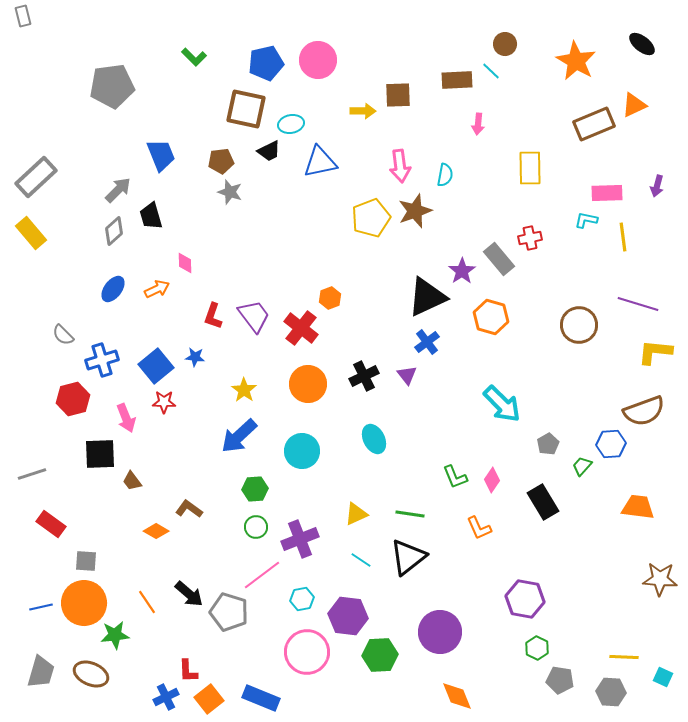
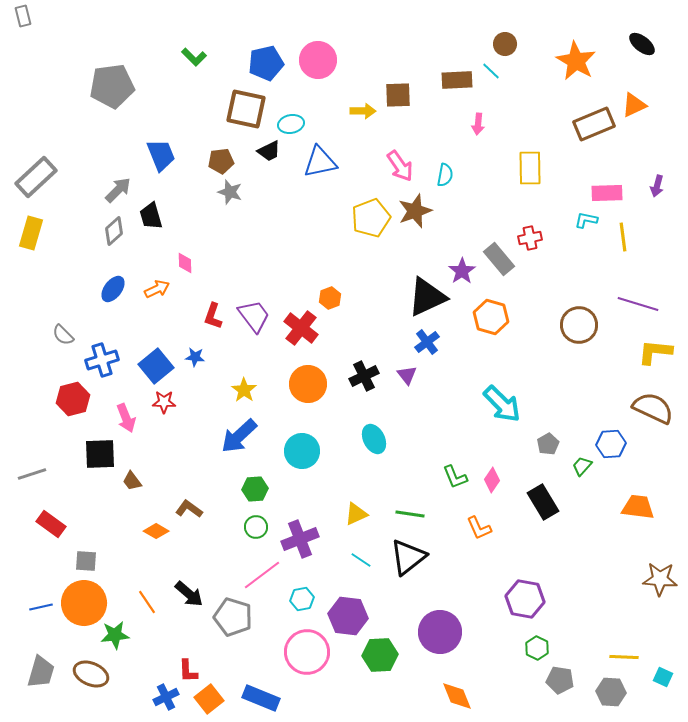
pink arrow at (400, 166): rotated 28 degrees counterclockwise
yellow rectangle at (31, 233): rotated 56 degrees clockwise
brown semicircle at (644, 411): moved 9 px right, 3 px up; rotated 135 degrees counterclockwise
gray pentagon at (229, 612): moved 4 px right, 5 px down
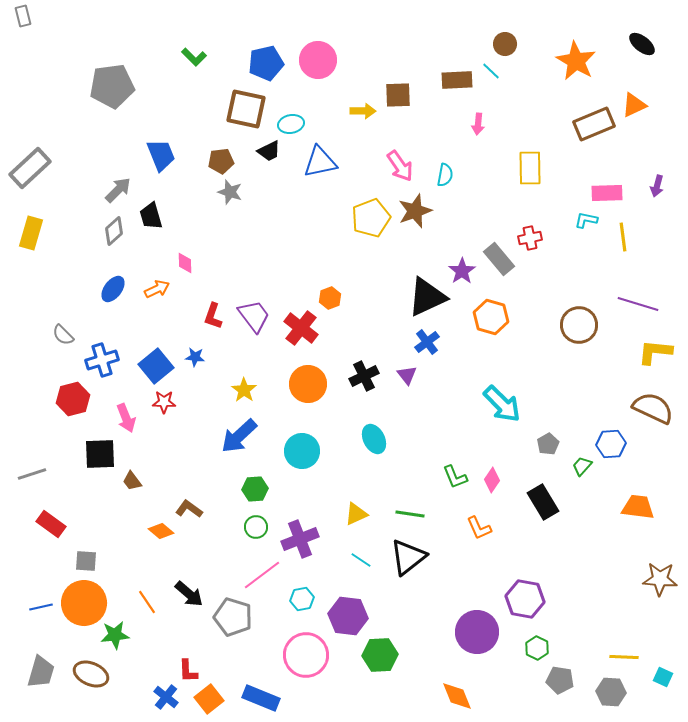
gray rectangle at (36, 177): moved 6 px left, 9 px up
orange diamond at (156, 531): moved 5 px right; rotated 10 degrees clockwise
purple circle at (440, 632): moved 37 px right
pink circle at (307, 652): moved 1 px left, 3 px down
blue cross at (166, 697): rotated 25 degrees counterclockwise
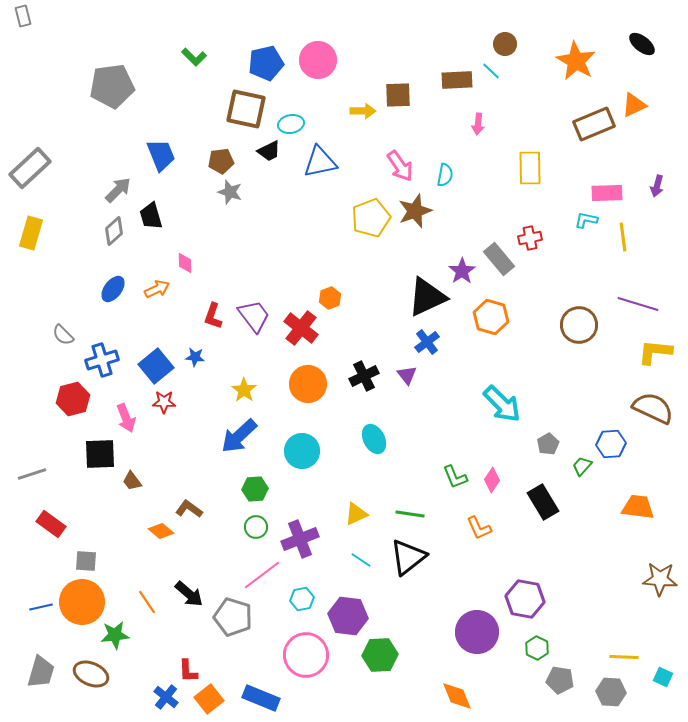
orange circle at (84, 603): moved 2 px left, 1 px up
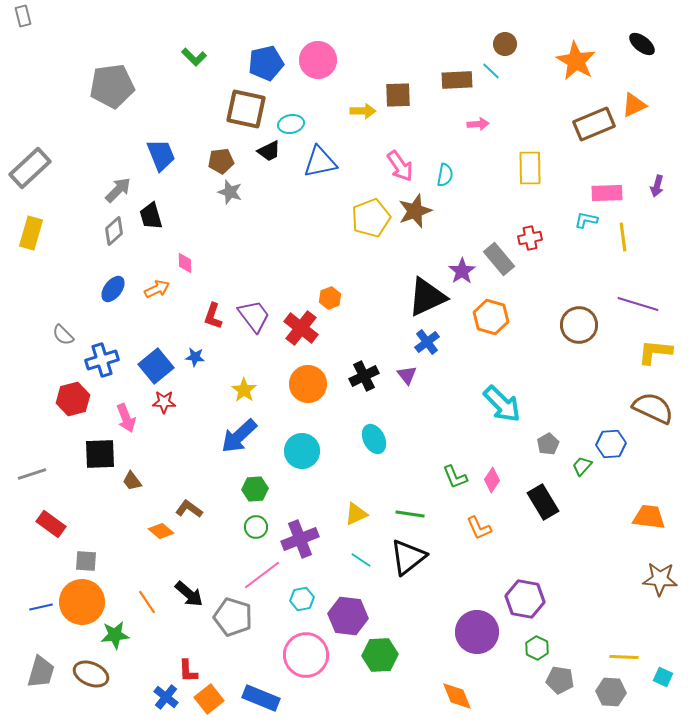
pink arrow at (478, 124): rotated 100 degrees counterclockwise
orange trapezoid at (638, 507): moved 11 px right, 10 px down
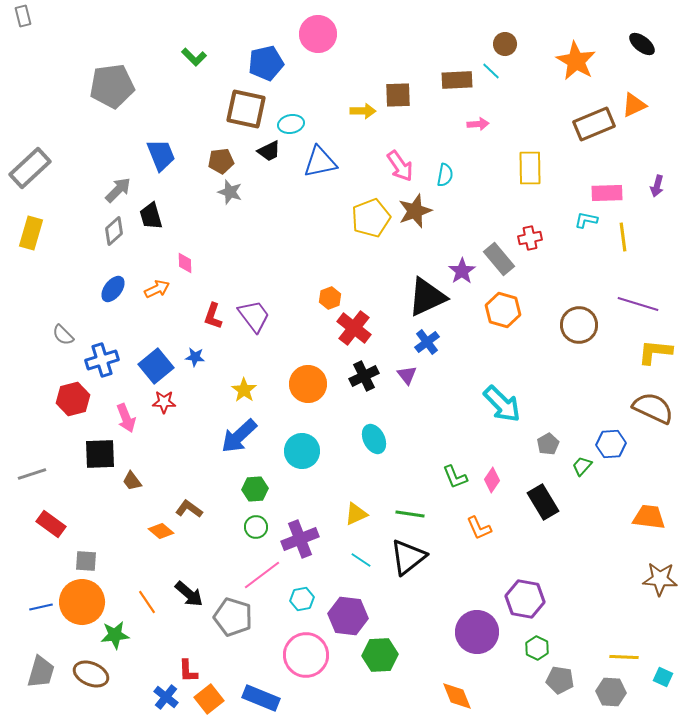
pink circle at (318, 60): moved 26 px up
orange hexagon at (491, 317): moved 12 px right, 7 px up
red cross at (301, 328): moved 53 px right
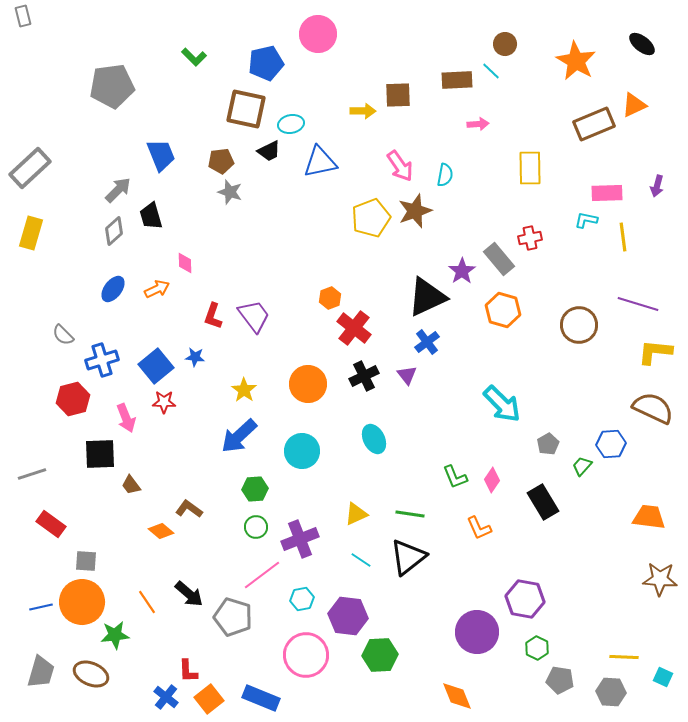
brown trapezoid at (132, 481): moved 1 px left, 4 px down
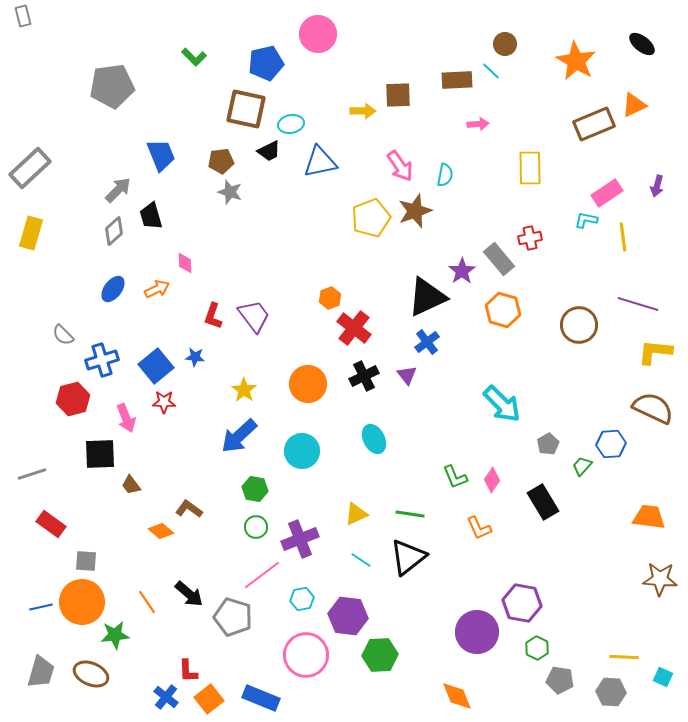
pink rectangle at (607, 193): rotated 32 degrees counterclockwise
green hexagon at (255, 489): rotated 15 degrees clockwise
purple hexagon at (525, 599): moved 3 px left, 4 px down
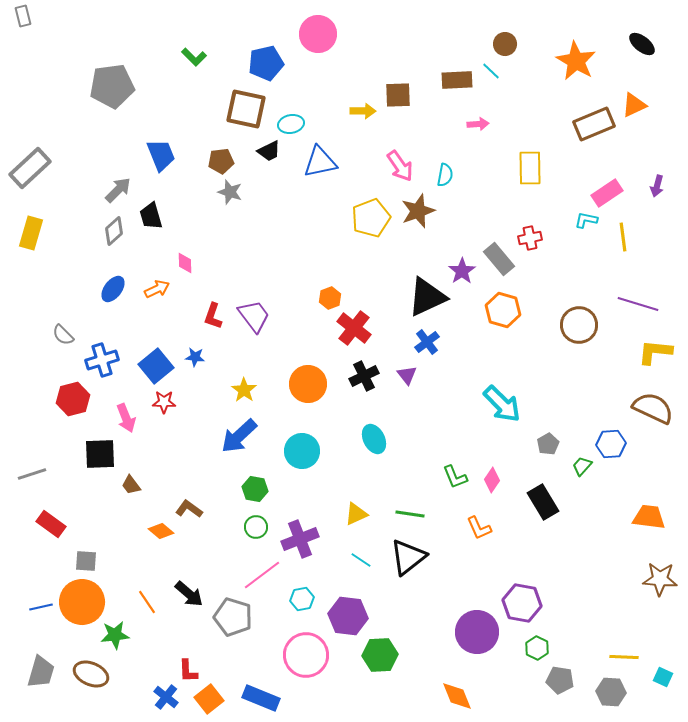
brown star at (415, 211): moved 3 px right
